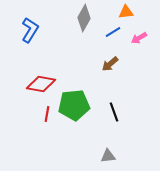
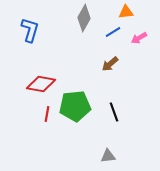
blue L-shape: rotated 15 degrees counterclockwise
green pentagon: moved 1 px right, 1 px down
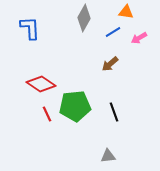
orange triangle: rotated 14 degrees clockwise
blue L-shape: moved 2 px up; rotated 20 degrees counterclockwise
red diamond: rotated 24 degrees clockwise
red line: rotated 35 degrees counterclockwise
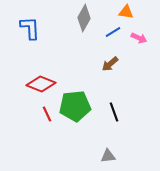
pink arrow: rotated 126 degrees counterclockwise
red diamond: rotated 12 degrees counterclockwise
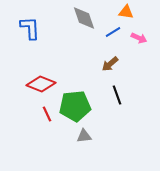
gray diamond: rotated 48 degrees counterclockwise
black line: moved 3 px right, 17 px up
gray triangle: moved 24 px left, 20 px up
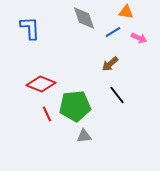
black line: rotated 18 degrees counterclockwise
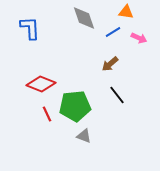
gray triangle: rotated 28 degrees clockwise
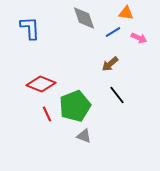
orange triangle: moved 1 px down
green pentagon: rotated 16 degrees counterclockwise
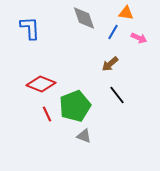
blue line: rotated 28 degrees counterclockwise
